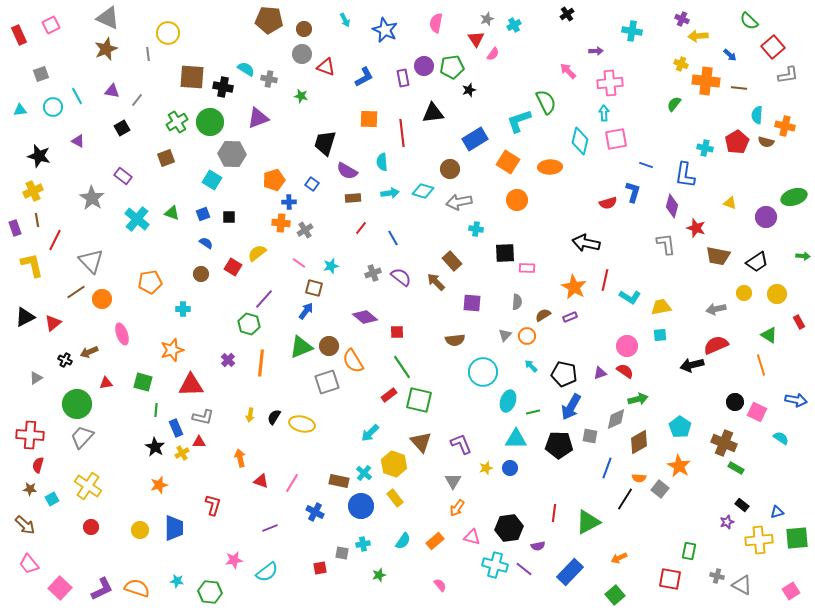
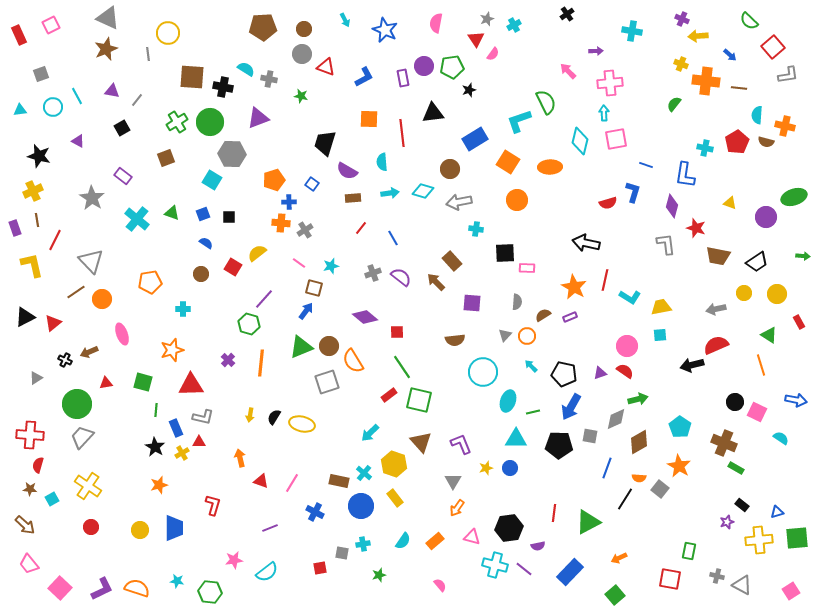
brown pentagon at (269, 20): moved 6 px left, 7 px down; rotated 8 degrees counterclockwise
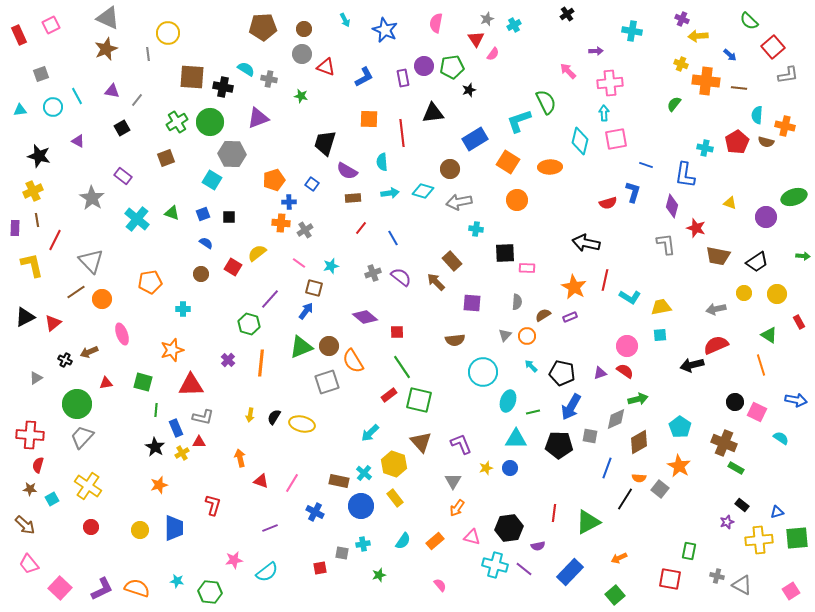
purple rectangle at (15, 228): rotated 21 degrees clockwise
purple line at (264, 299): moved 6 px right
black pentagon at (564, 374): moved 2 px left, 1 px up
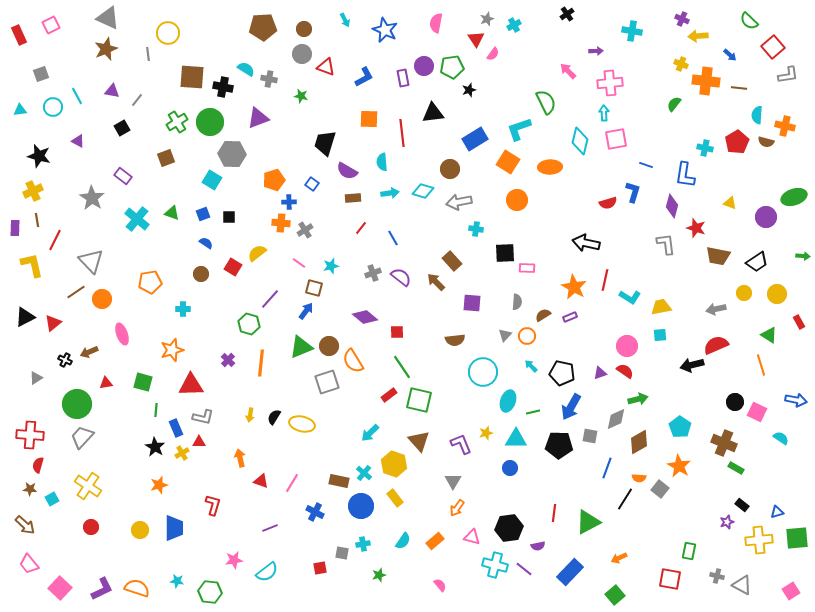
cyan L-shape at (519, 121): moved 8 px down
brown triangle at (421, 442): moved 2 px left, 1 px up
yellow star at (486, 468): moved 35 px up
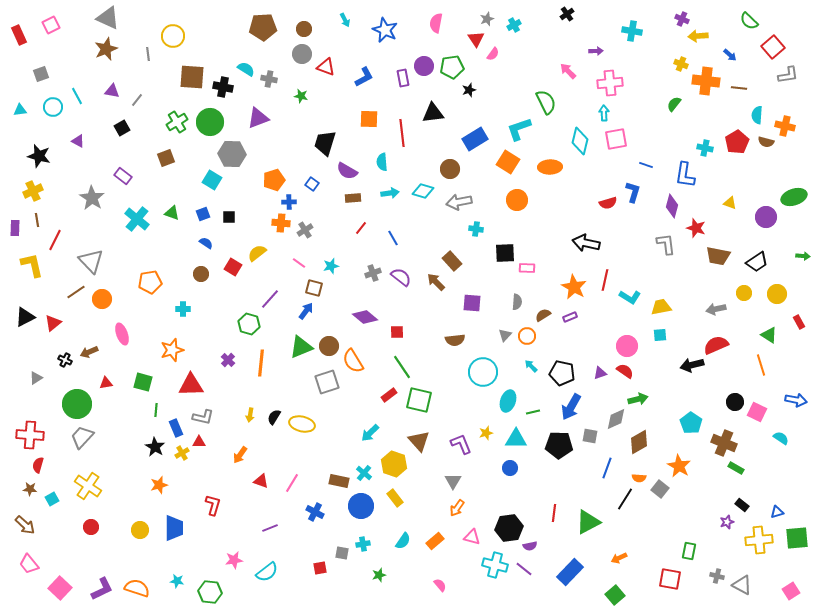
yellow circle at (168, 33): moved 5 px right, 3 px down
cyan pentagon at (680, 427): moved 11 px right, 4 px up
orange arrow at (240, 458): moved 3 px up; rotated 132 degrees counterclockwise
purple semicircle at (538, 546): moved 8 px left
